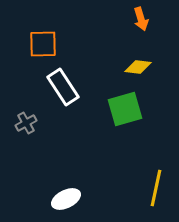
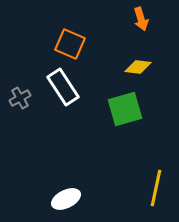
orange square: moved 27 px right; rotated 24 degrees clockwise
gray cross: moved 6 px left, 25 px up
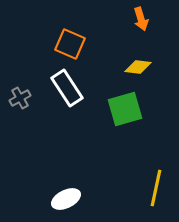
white rectangle: moved 4 px right, 1 px down
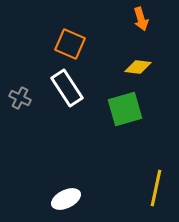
gray cross: rotated 35 degrees counterclockwise
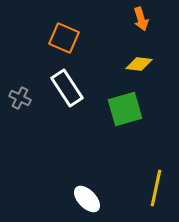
orange square: moved 6 px left, 6 px up
yellow diamond: moved 1 px right, 3 px up
white ellipse: moved 21 px right; rotated 72 degrees clockwise
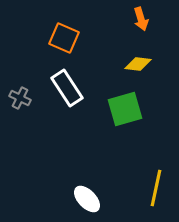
yellow diamond: moved 1 px left
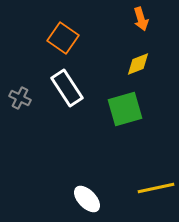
orange square: moved 1 px left; rotated 12 degrees clockwise
yellow diamond: rotated 28 degrees counterclockwise
yellow line: rotated 66 degrees clockwise
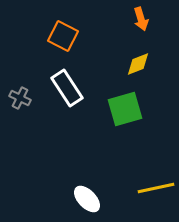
orange square: moved 2 px up; rotated 8 degrees counterclockwise
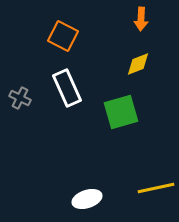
orange arrow: rotated 20 degrees clockwise
white rectangle: rotated 9 degrees clockwise
green square: moved 4 px left, 3 px down
white ellipse: rotated 64 degrees counterclockwise
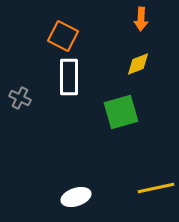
white rectangle: moved 2 px right, 11 px up; rotated 24 degrees clockwise
white ellipse: moved 11 px left, 2 px up
